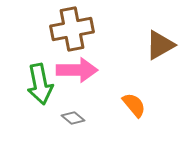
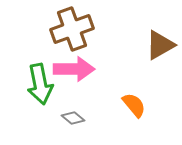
brown cross: rotated 9 degrees counterclockwise
pink arrow: moved 3 px left, 1 px up
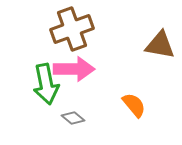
brown triangle: rotated 40 degrees clockwise
green arrow: moved 6 px right
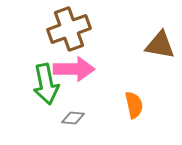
brown cross: moved 3 px left
orange semicircle: rotated 28 degrees clockwise
gray diamond: rotated 35 degrees counterclockwise
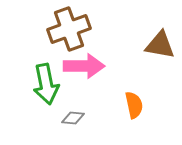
pink arrow: moved 10 px right, 3 px up
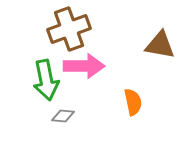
green arrow: moved 4 px up
orange semicircle: moved 1 px left, 3 px up
gray diamond: moved 10 px left, 2 px up
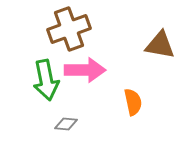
pink arrow: moved 1 px right, 4 px down
gray diamond: moved 3 px right, 8 px down
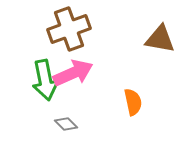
brown triangle: moved 6 px up
pink arrow: moved 12 px left, 3 px down; rotated 24 degrees counterclockwise
green arrow: moved 1 px left
gray diamond: rotated 40 degrees clockwise
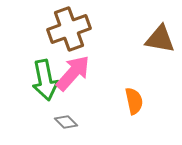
pink arrow: rotated 24 degrees counterclockwise
orange semicircle: moved 1 px right, 1 px up
gray diamond: moved 2 px up
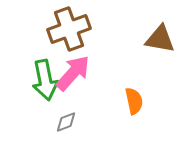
gray diamond: rotated 65 degrees counterclockwise
